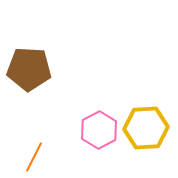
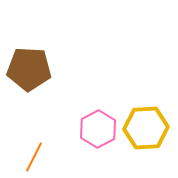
pink hexagon: moved 1 px left, 1 px up
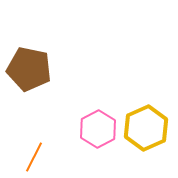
brown pentagon: rotated 9 degrees clockwise
yellow hexagon: rotated 21 degrees counterclockwise
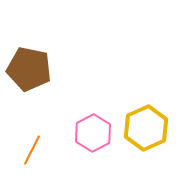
pink hexagon: moved 5 px left, 4 px down
orange line: moved 2 px left, 7 px up
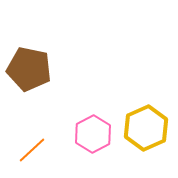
pink hexagon: moved 1 px down
orange line: rotated 20 degrees clockwise
